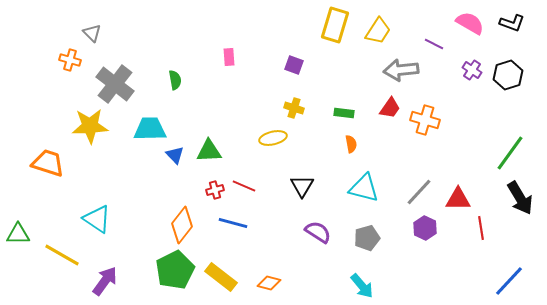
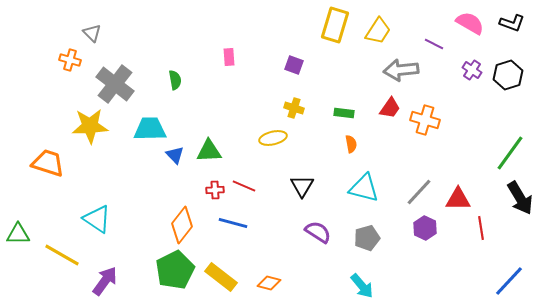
red cross at (215, 190): rotated 12 degrees clockwise
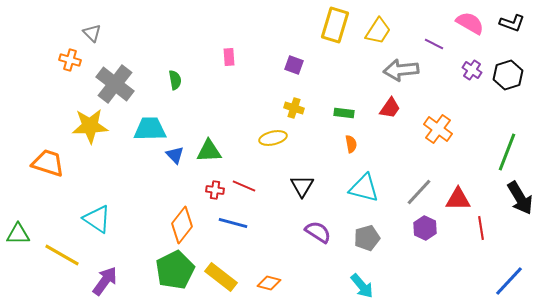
orange cross at (425, 120): moved 13 px right, 9 px down; rotated 20 degrees clockwise
green line at (510, 153): moved 3 px left, 1 px up; rotated 15 degrees counterclockwise
red cross at (215, 190): rotated 12 degrees clockwise
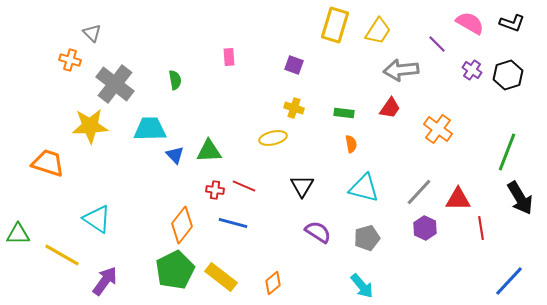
purple line at (434, 44): moved 3 px right; rotated 18 degrees clockwise
orange diamond at (269, 283): moved 4 px right; rotated 55 degrees counterclockwise
